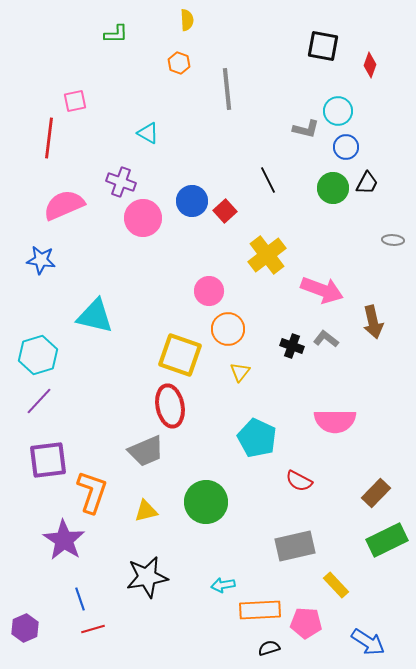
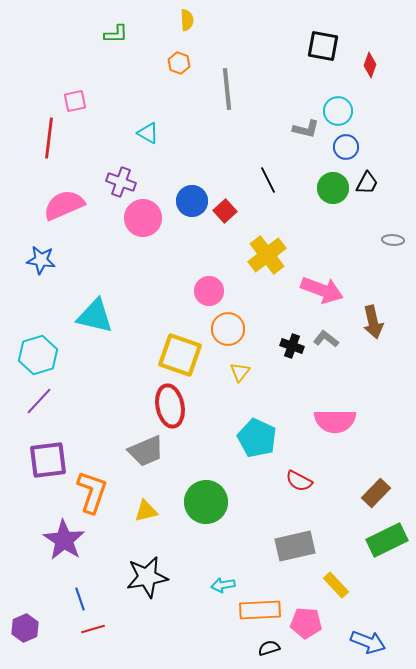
blue arrow at (368, 642): rotated 12 degrees counterclockwise
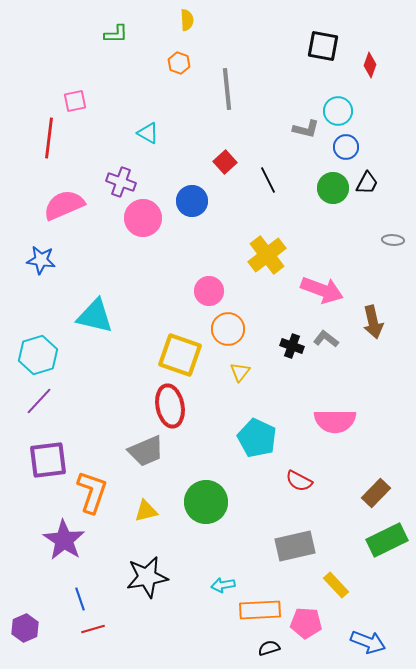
red square at (225, 211): moved 49 px up
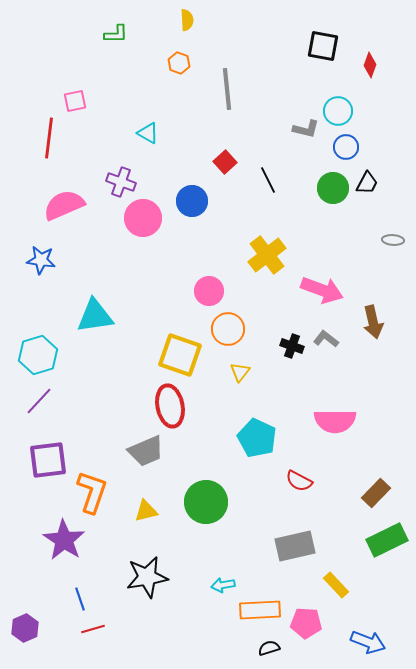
cyan triangle at (95, 316): rotated 21 degrees counterclockwise
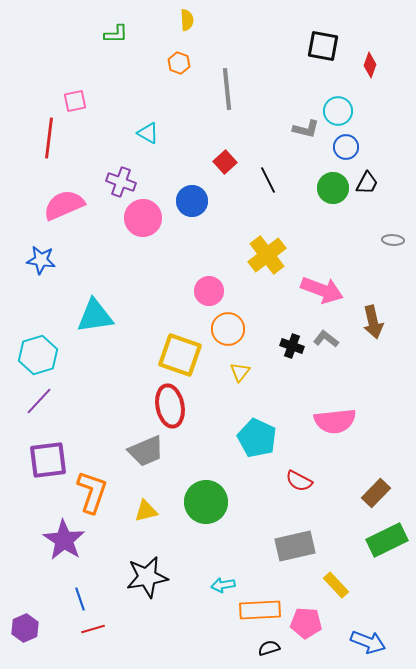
pink semicircle at (335, 421): rotated 6 degrees counterclockwise
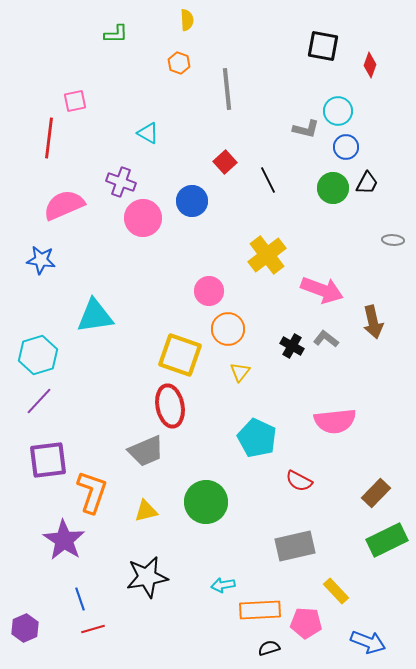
black cross at (292, 346): rotated 10 degrees clockwise
yellow rectangle at (336, 585): moved 6 px down
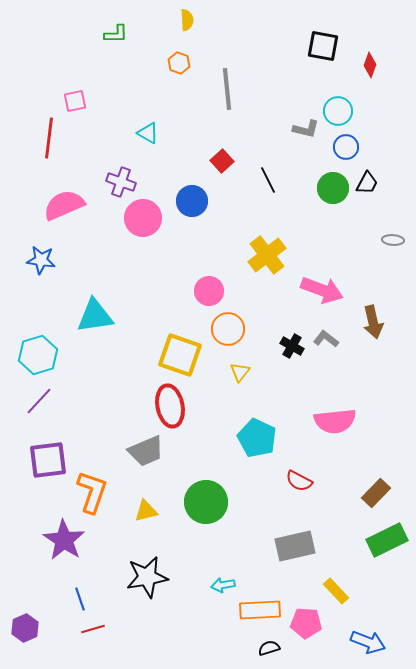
red square at (225, 162): moved 3 px left, 1 px up
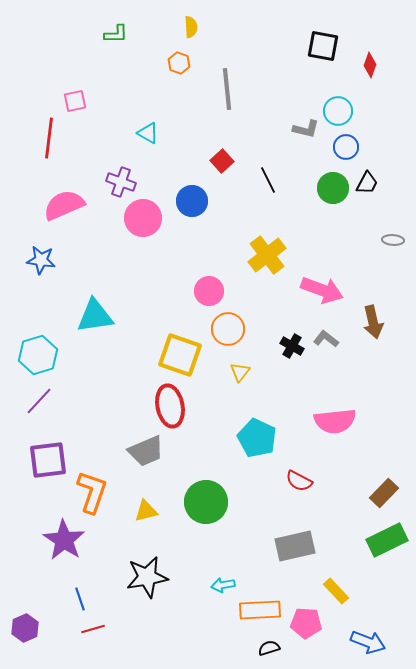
yellow semicircle at (187, 20): moved 4 px right, 7 px down
brown rectangle at (376, 493): moved 8 px right
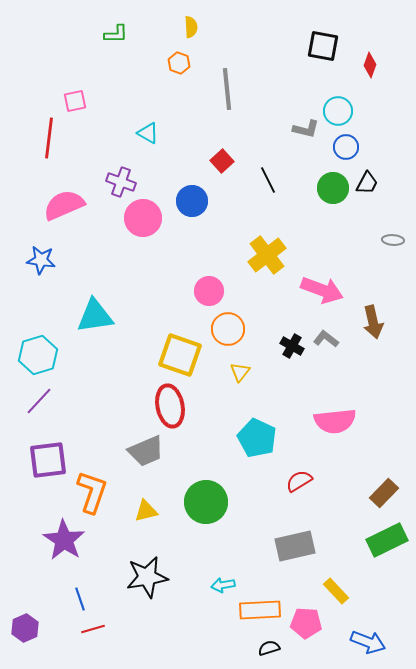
red semicircle at (299, 481): rotated 120 degrees clockwise
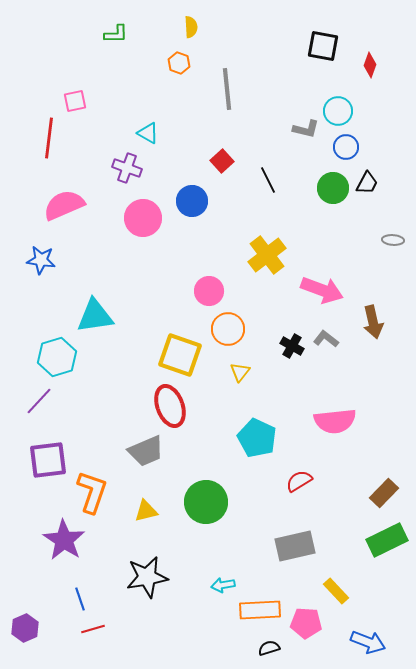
purple cross at (121, 182): moved 6 px right, 14 px up
cyan hexagon at (38, 355): moved 19 px right, 2 px down
red ellipse at (170, 406): rotated 9 degrees counterclockwise
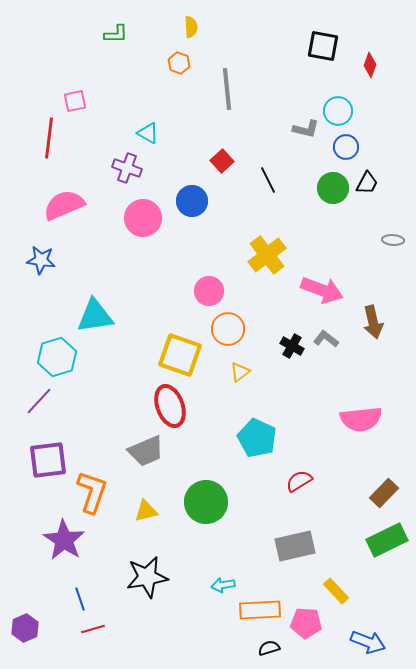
yellow triangle at (240, 372): rotated 15 degrees clockwise
pink semicircle at (335, 421): moved 26 px right, 2 px up
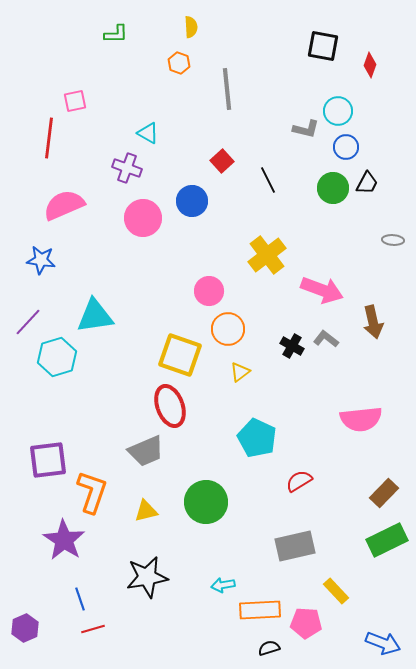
purple line at (39, 401): moved 11 px left, 79 px up
blue arrow at (368, 642): moved 15 px right, 1 px down
